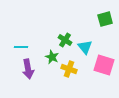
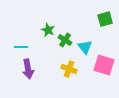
green star: moved 4 px left, 27 px up
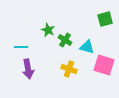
cyan triangle: moved 2 px right; rotated 35 degrees counterclockwise
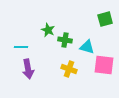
green cross: rotated 24 degrees counterclockwise
pink square: rotated 10 degrees counterclockwise
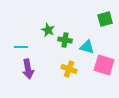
pink square: rotated 10 degrees clockwise
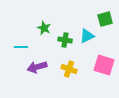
green star: moved 4 px left, 2 px up
cyan triangle: moved 11 px up; rotated 42 degrees counterclockwise
purple arrow: moved 9 px right, 2 px up; rotated 84 degrees clockwise
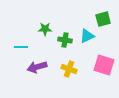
green square: moved 2 px left
green star: moved 1 px right, 1 px down; rotated 24 degrees counterclockwise
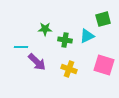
purple arrow: moved 5 px up; rotated 120 degrees counterclockwise
